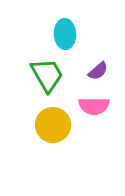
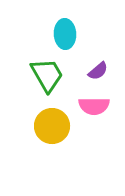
yellow circle: moved 1 px left, 1 px down
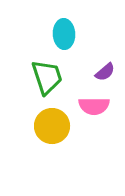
cyan ellipse: moved 1 px left
purple semicircle: moved 7 px right, 1 px down
green trapezoid: moved 2 px down; rotated 12 degrees clockwise
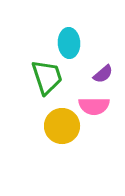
cyan ellipse: moved 5 px right, 9 px down
purple semicircle: moved 2 px left, 2 px down
yellow circle: moved 10 px right
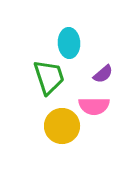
green trapezoid: moved 2 px right
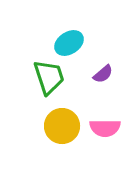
cyan ellipse: rotated 60 degrees clockwise
pink semicircle: moved 11 px right, 22 px down
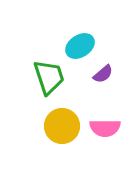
cyan ellipse: moved 11 px right, 3 px down
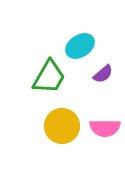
green trapezoid: rotated 48 degrees clockwise
